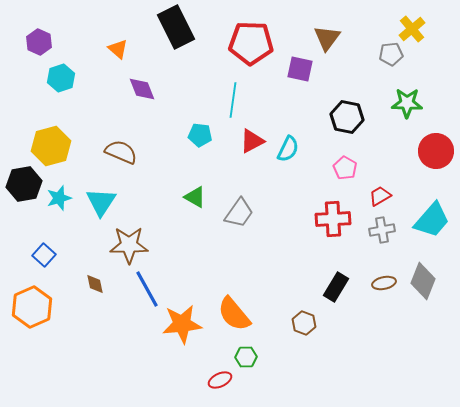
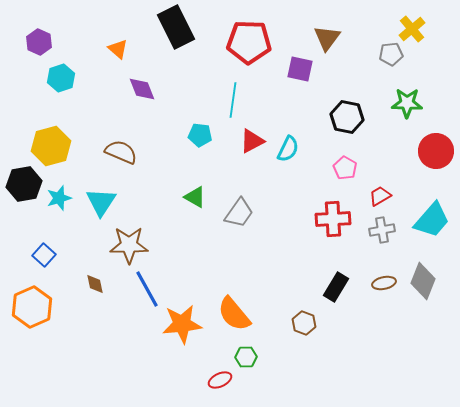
red pentagon at (251, 43): moved 2 px left, 1 px up
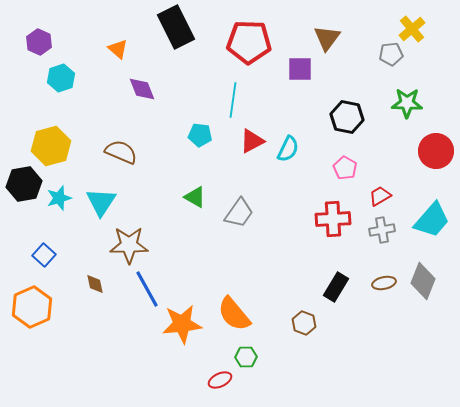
purple square at (300, 69): rotated 12 degrees counterclockwise
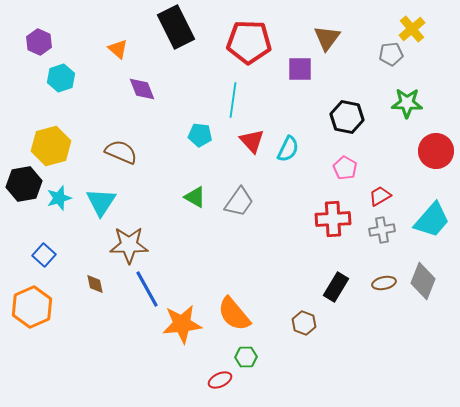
red triangle at (252, 141): rotated 44 degrees counterclockwise
gray trapezoid at (239, 213): moved 11 px up
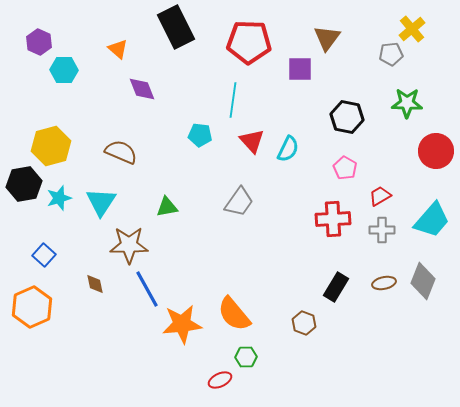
cyan hexagon at (61, 78): moved 3 px right, 8 px up; rotated 20 degrees clockwise
green triangle at (195, 197): moved 28 px left, 10 px down; rotated 40 degrees counterclockwise
gray cross at (382, 230): rotated 10 degrees clockwise
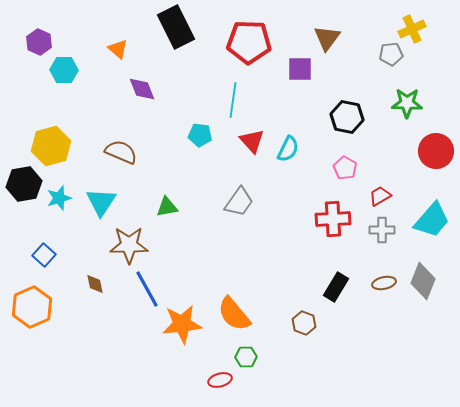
yellow cross at (412, 29): rotated 16 degrees clockwise
red ellipse at (220, 380): rotated 10 degrees clockwise
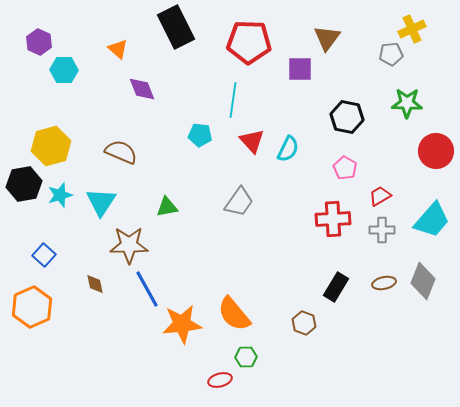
cyan star at (59, 198): moved 1 px right, 3 px up
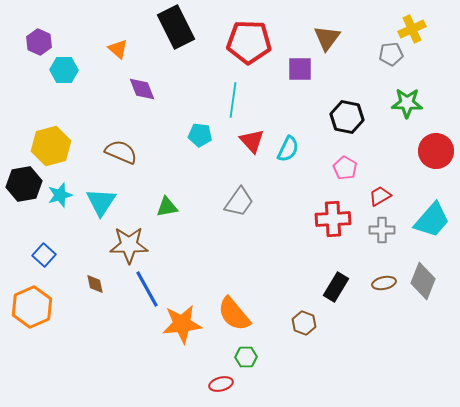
red ellipse at (220, 380): moved 1 px right, 4 px down
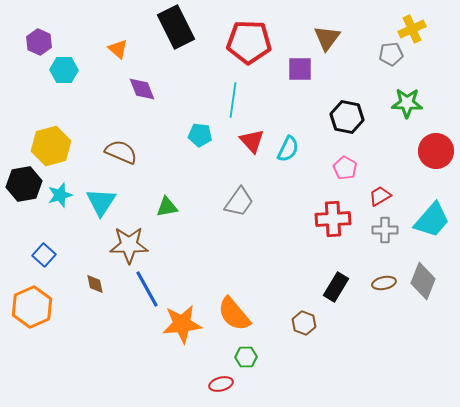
gray cross at (382, 230): moved 3 px right
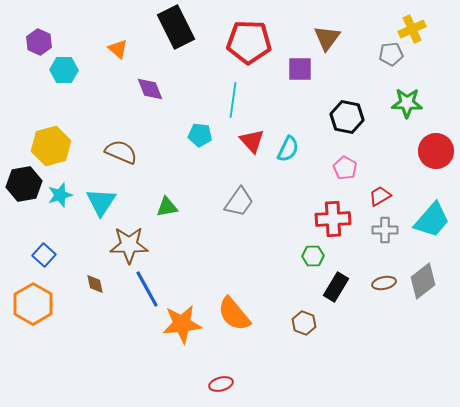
purple diamond at (142, 89): moved 8 px right
gray diamond at (423, 281): rotated 30 degrees clockwise
orange hexagon at (32, 307): moved 1 px right, 3 px up; rotated 6 degrees counterclockwise
green hexagon at (246, 357): moved 67 px right, 101 px up
